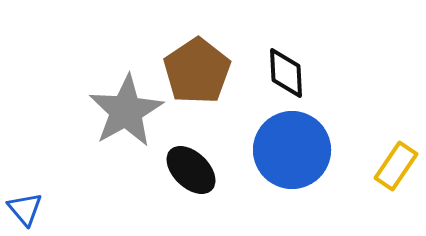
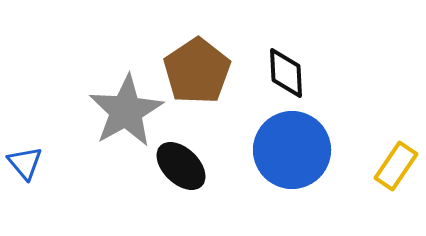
black ellipse: moved 10 px left, 4 px up
blue triangle: moved 46 px up
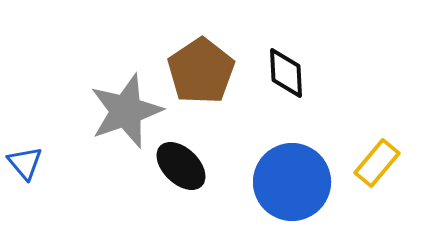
brown pentagon: moved 4 px right
gray star: rotated 10 degrees clockwise
blue circle: moved 32 px down
yellow rectangle: moved 19 px left, 3 px up; rotated 6 degrees clockwise
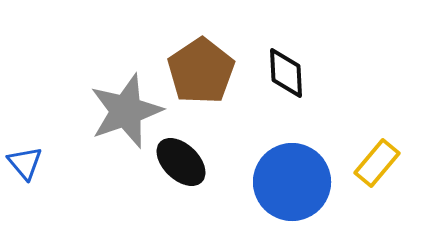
black ellipse: moved 4 px up
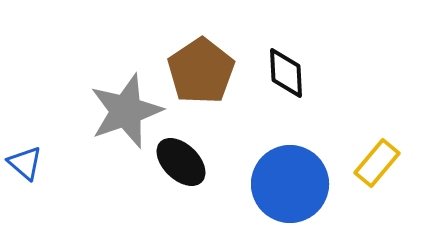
blue triangle: rotated 9 degrees counterclockwise
blue circle: moved 2 px left, 2 px down
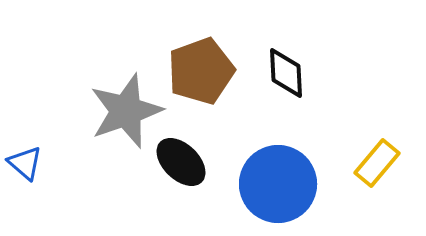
brown pentagon: rotated 14 degrees clockwise
blue circle: moved 12 px left
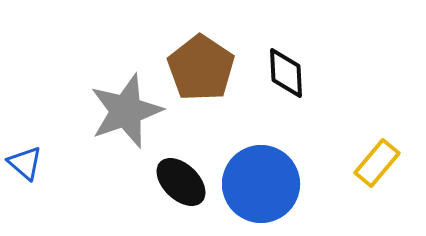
brown pentagon: moved 3 px up; rotated 18 degrees counterclockwise
black ellipse: moved 20 px down
blue circle: moved 17 px left
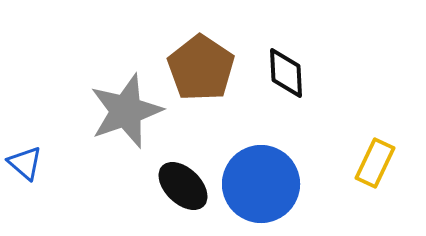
yellow rectangle: moved 2 px left; rotated 15 degrees counterclockwise
black ellipse: moved 2 px right, 4 px down
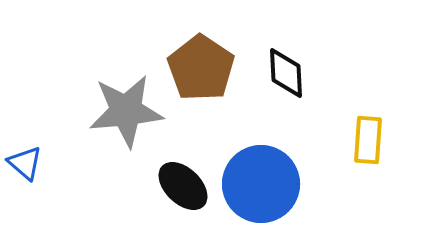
gray star: rotated 14 degrees clockwise
yellow rectangle: moved 7 px left, 23 px up; rotated 21 degrees counterclockwise
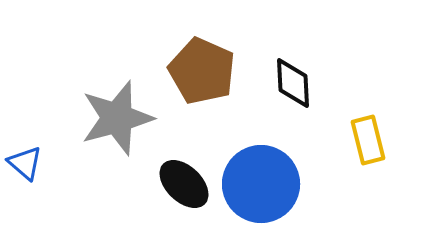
brown pentagon: moved 1 px right, 3 px down; rotated 10 degrees counterclockwise
black diamond: moved 7 px right, 10 px down
gray star: moved 9 px left, 7 px down; rotated 10 degrees counterclockwise
yellow rectangle: rotated 18 degrees counterclockwise
black ellipse: moved 1 px right, 2 px up
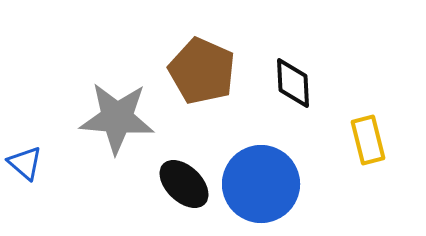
gray star: rotated 20 degrees clockwise
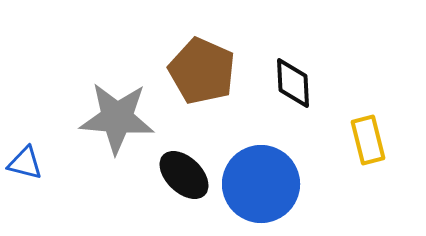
blue triangle: rotated 27 degrees counterclockwise
black ellipse: moved 9 px up
